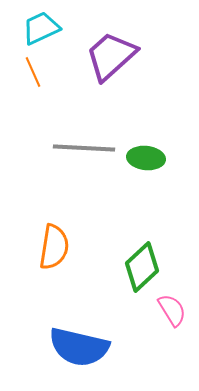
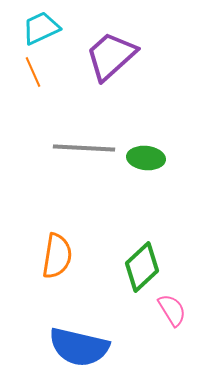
orange semicircle: moved 3 px right, 9 px down
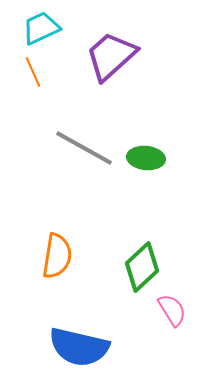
gray line: rotated 26 degrees clockwise
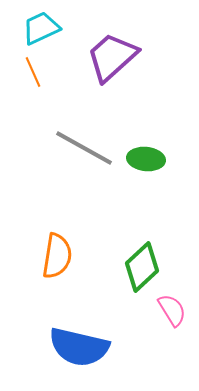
purple trapezoid: moved 1 px right, 1 px down
green ellipse: moved 1 px down
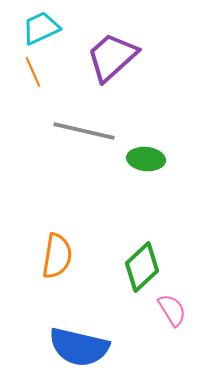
gray line: moved 17 px up; rotated 16 degrees counterclockwise
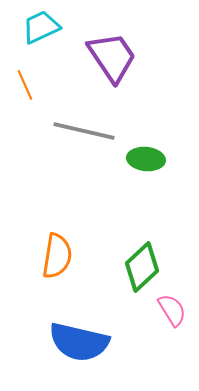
cyan trapezoid: moved 1 px up
purple trapezoid: rotated 98 degrees clockwise
orange line: moved 8 px left, 13 px down
blue semicircle: moved 5 px up
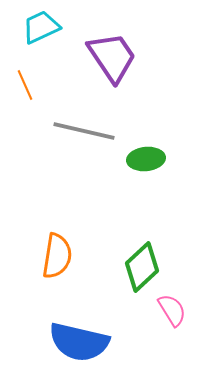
green ellipse: rotated 12 degrees counterclockwise
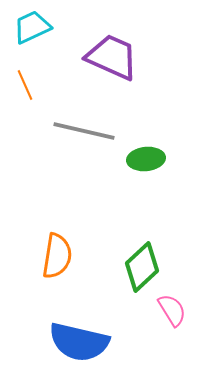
cyan trapezoid: moved 9 px left
purple trapezoid: rotated 32 degrees counterclockwise
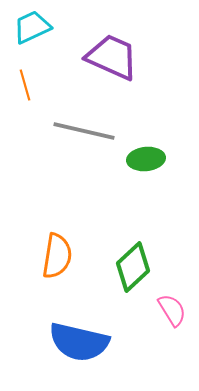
orange line: rotated 8 degrees clockwise
green diamond: moved 9 px left
